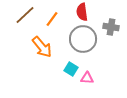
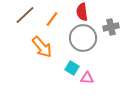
gray cross: rotated 21 degrees counterclockwise
gray circle: moved 1 px up
cyan square: moved 1 px right, 1 px up
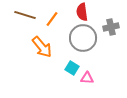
brown line: rotated 60 degrees clockwise
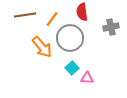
brown line: rotated 25 degrees counterclockwise
gray circle: moved 13 px left
cyan square: rotated 16 degrees clockwise
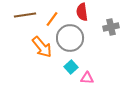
cyan square: moved 1 px left, 1 px up
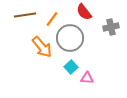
red semicircle: moved 2 px right; rotated 30 degrees counterclockwise
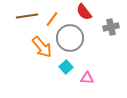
brown line: moved 2 px right, 1 px down
cyan square: moved 5 px left
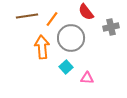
red semicircle: moved 2 px right
gray circle: moved 1 px right
orange arrow: rotated 145 degrees counterclockwise
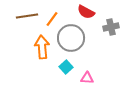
red semicircle: rotated 24 degrees counterclockwise
